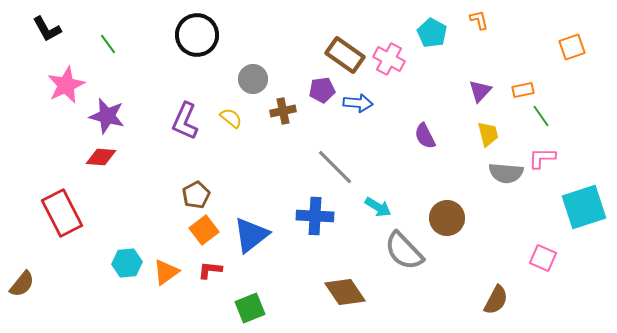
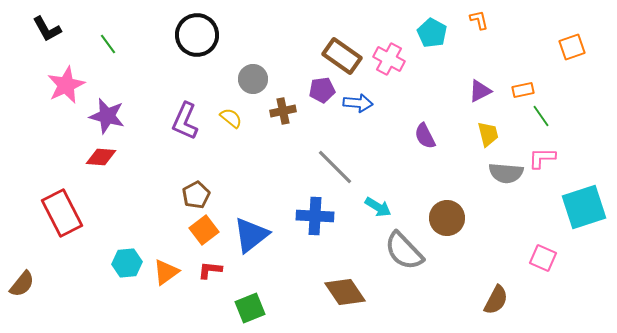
brown rectangle at (345, 55): moved 3 px left, 1 px down
purple triangle at (480, 91): rotated 20 degrees clockwise
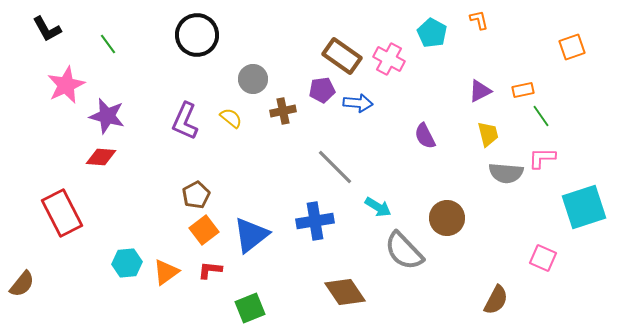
blue cross at (315, 216): moved 5 px down; rotated 12 degrees counterclockwise
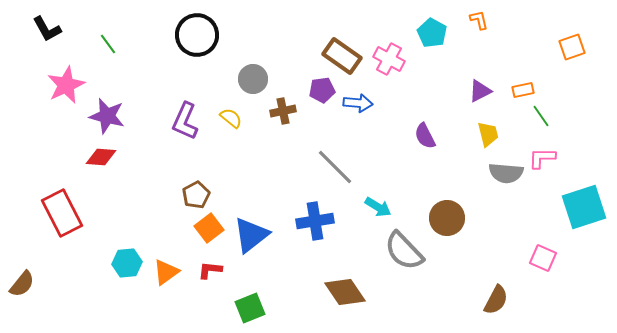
orange square at (204, 230): moved 5 px right, 2 px up
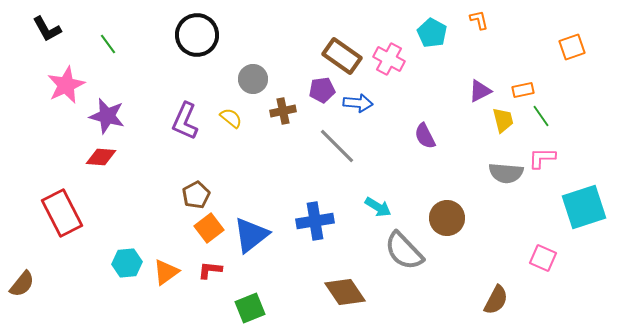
yellow trapezoid at (488, 134): moved 15 px right, 14 px up
gray line at (335, 167): moved 2 px right, 21 px up
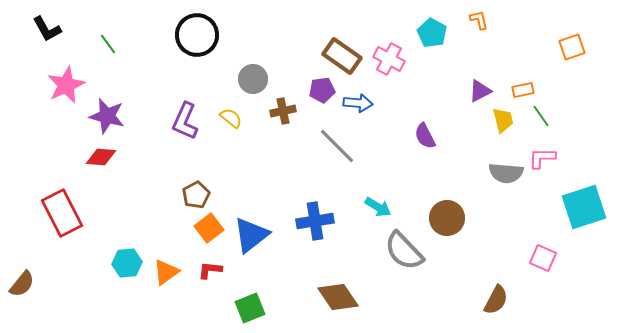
brown diamond at (345, 292): moved 7 px left, 5 px down
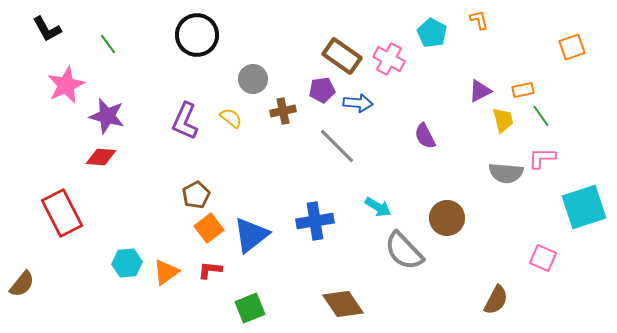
brown diamond at (338, 297): moved 5 px right, 7 px down
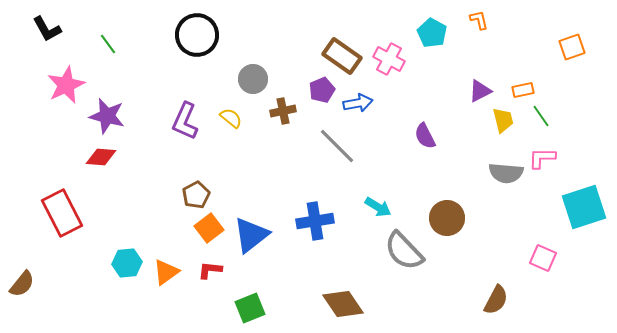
purple pentagon at (322, 90): rotated 15 degrees counterclockwise
blue arrow at (358, 103): rotated 16 degrees counterclockwise
